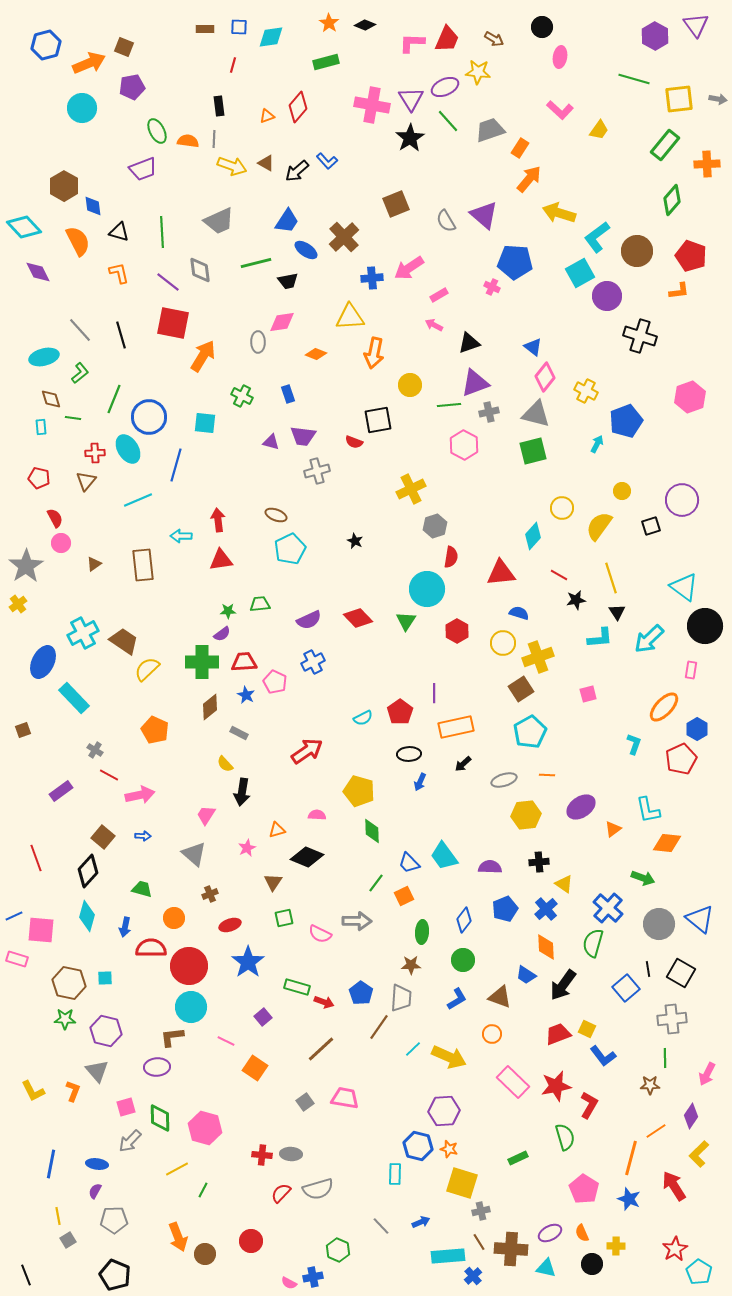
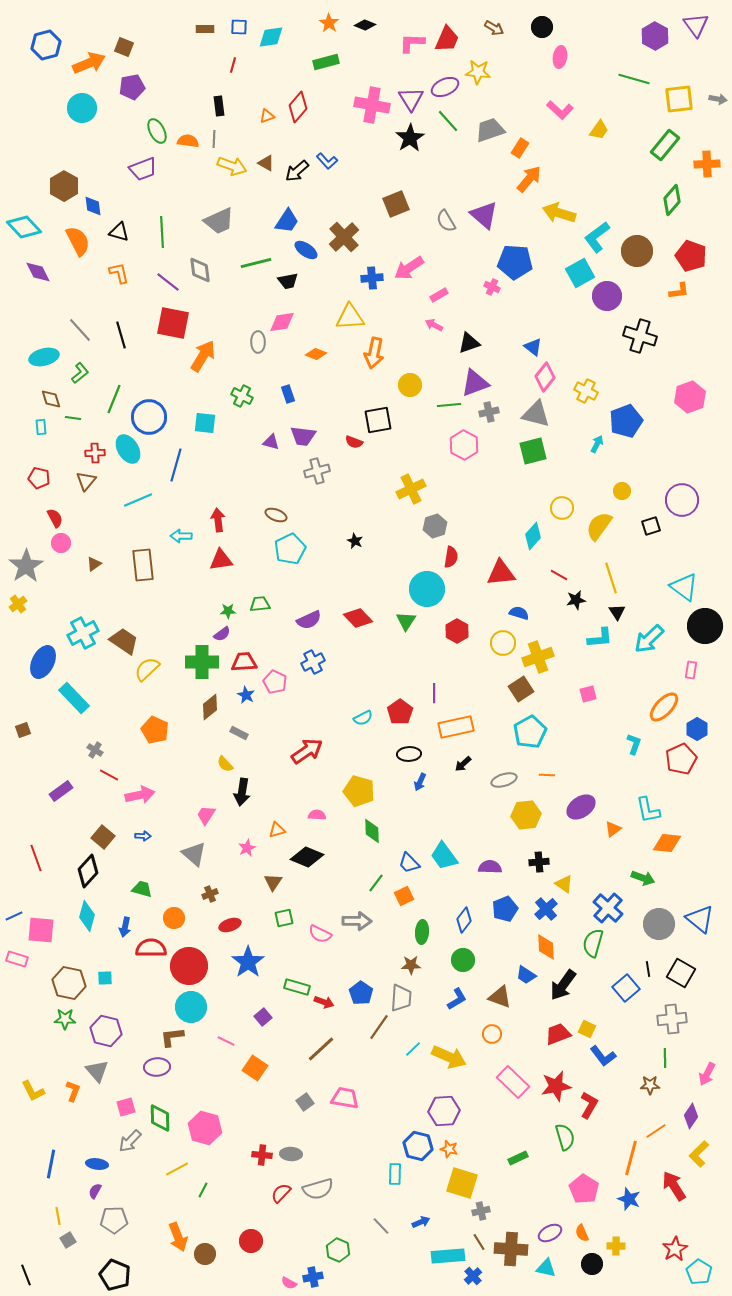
brown arrow at (494, 39): moved 11 px up
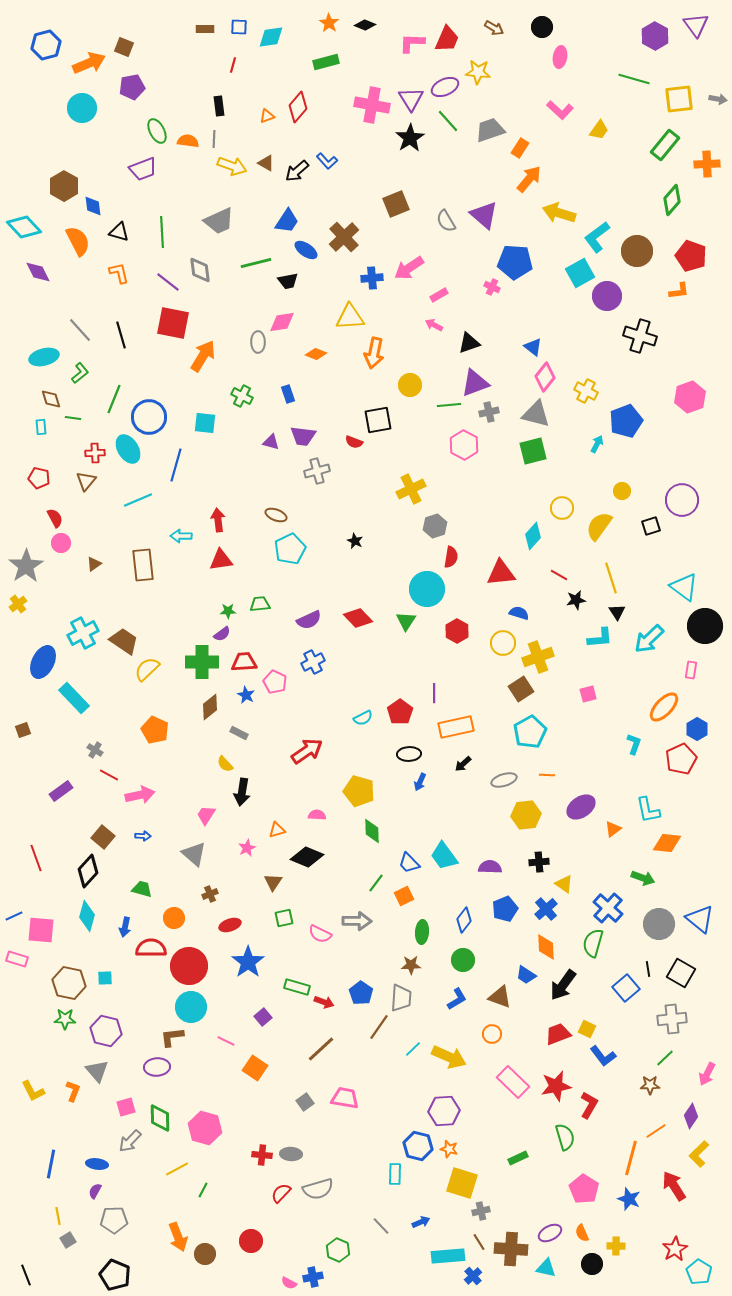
green line at (665, 1058): rotated 48 degrees clockwise
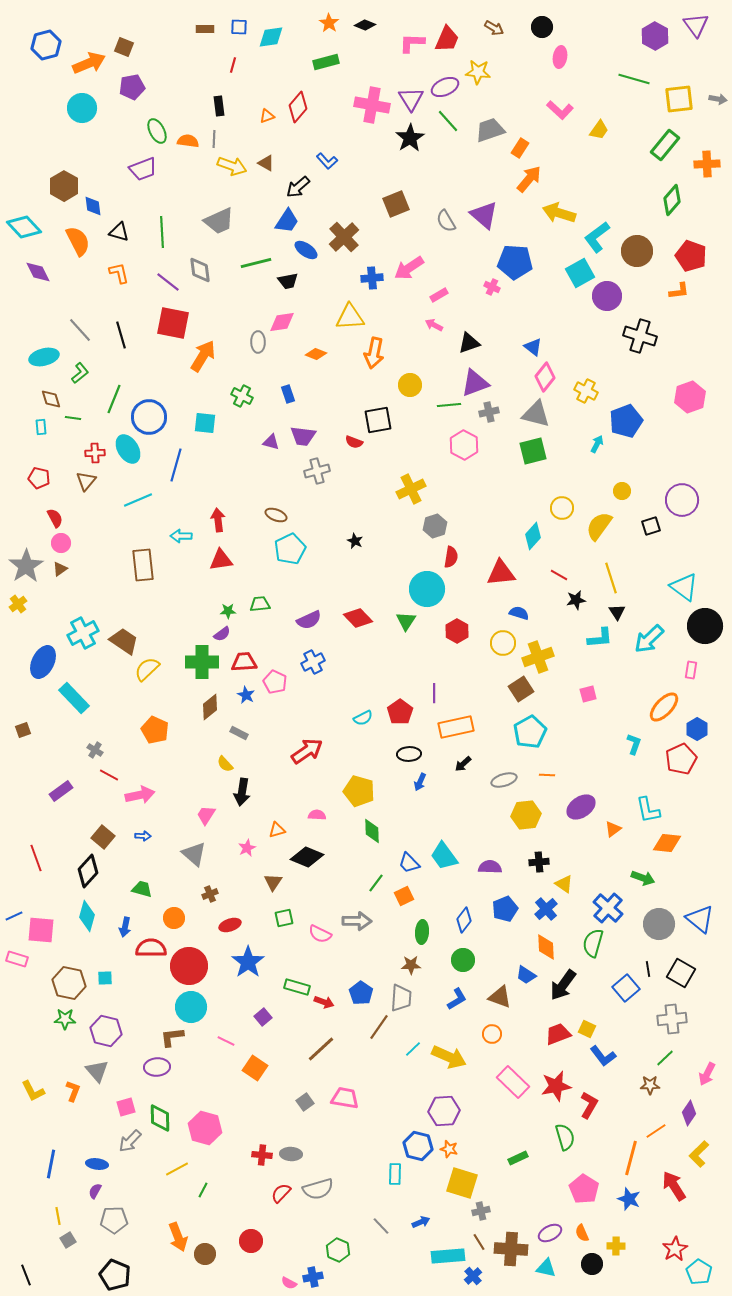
black arrow at (297, 171): moved 1 px right, 16 px down
brown triangle at (94, 564): moved 34 px left, 5 px down
purple diamond at (691, 1116): moved 2 px left, 3 px up
